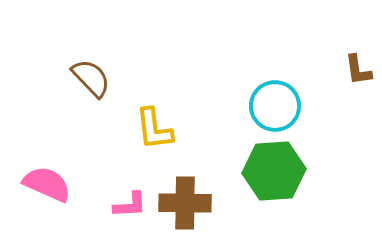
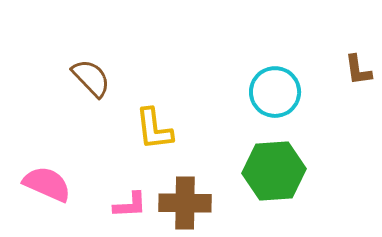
cyan circle: moved 14 px up
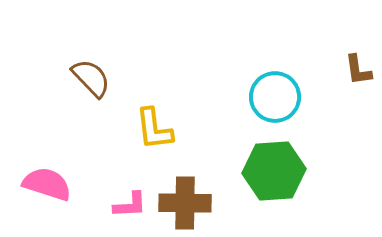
cyan circle: moved 5 px down
pink semicircle: rotated 6 degrees counterclockwise
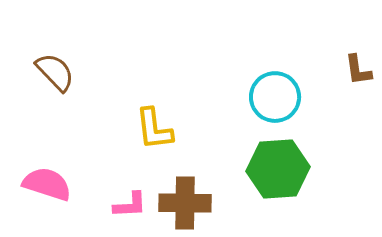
brown semicircle: moved 36 px left, 6 px up
green hexagon: moved 4 px right, 2 px up
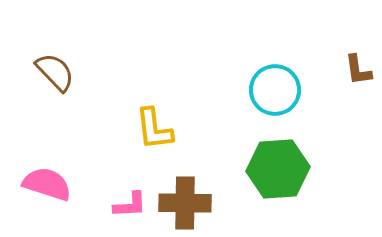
cyan circle: moved 7 px up
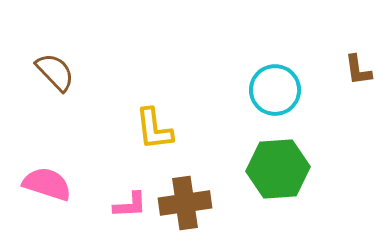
brown cross: rotated 9 degrees counterclockwise
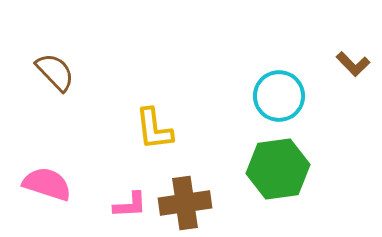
brown L-shape: moved 5 px left, 6 px up; rotated 36 degrees counterclockwise
cyan circle: moved 4 px right, 6 px down
green hexagon: rotated 4 degrees counterclockwise
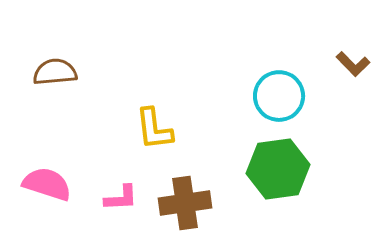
brown semicircle: rotated 51 degrees counterclockwise
pink L-shape: moved 9 px left, 7 px up
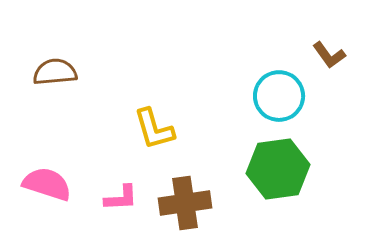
brown L-shape: moved 24 px left, 9 px up; rotated 8 degrees clockwise
yellow L-shape: rotated 9 degrees counterclockwise
